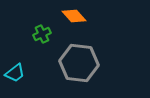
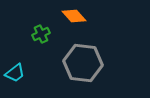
green cross: moved 1 px left
gray hexagon: moved 4 px right
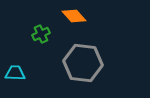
cyan trapezoid: rotated 140 degrees counterclockwise
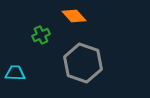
green cross: moved 1 px down
gray hexagon: rotated 12 degrees clockwise
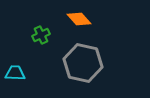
orange diamond: moved 5 px right, 3 px down
gray hexagon: rotated 6 degrees counterclockwise
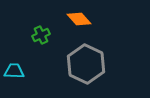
gray hexagon: moved 3 px right, 1 px down; rotated 12 degrees clockwise
cyan trapezoid: moved 1 px left, 2 px up
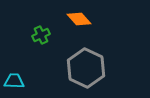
gray hexagon: moved 4 px down
cyan trapezoid: moved 10 px down
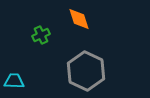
orange diamond: rotated 25 degrees clockwise
gray hexagon: moved 3 px down
